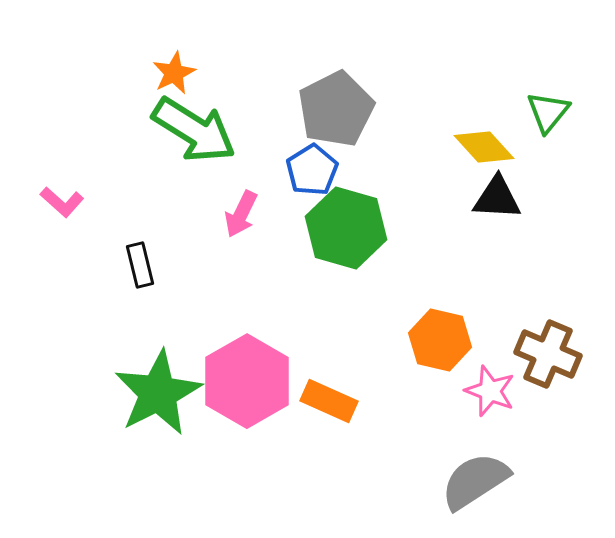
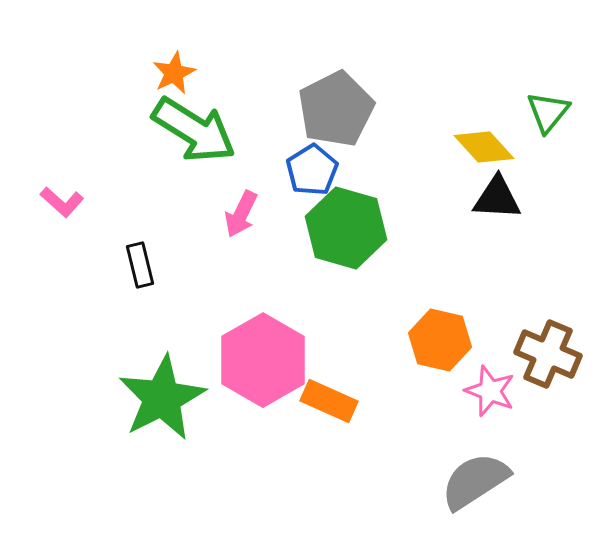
pink hexagon: moved 16 px right, 21 px up
green star: moved 4 px right, 5 px down
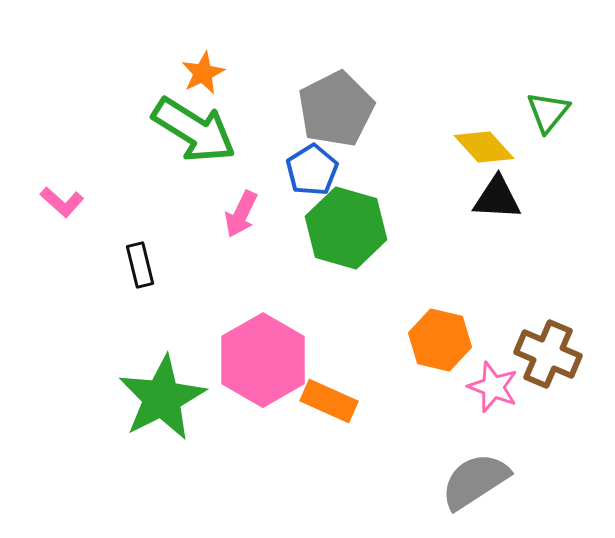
orange star: moved 29 px right
pink star: moved 3 px right, 4 px up
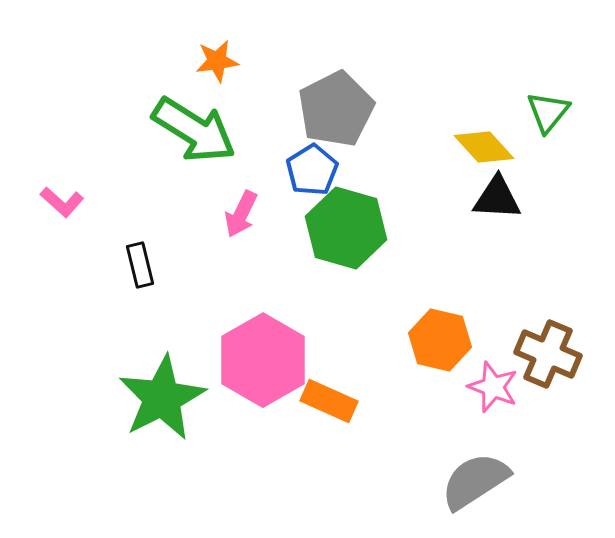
orange star: moved 14 px right, 12 px up; rotated 18 degrees clockwise
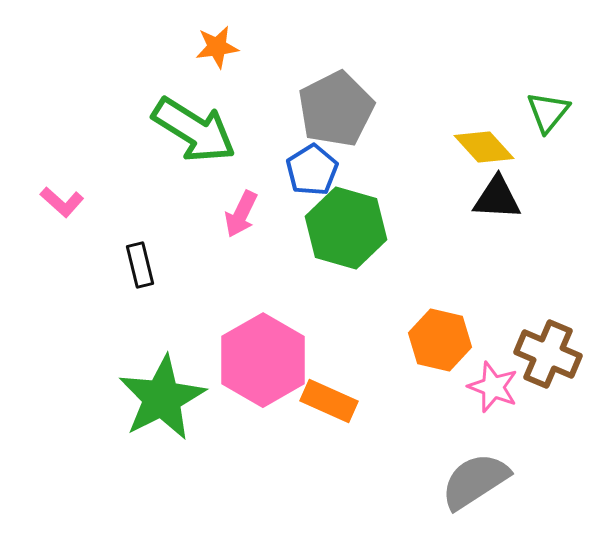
orange star: moved 14 px up
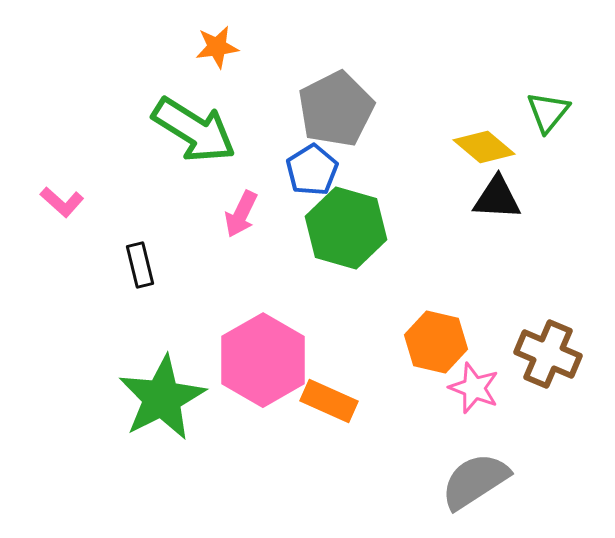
yellow diamond: rotated 8 degrees counterclockwise
orange hexagon: moved 4 px left, 2 px down
pink star: moved 19 px left, 1 px down
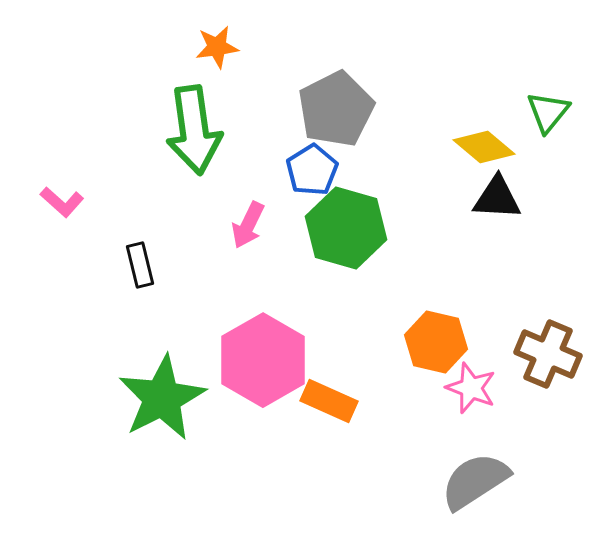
green arrow: rotated 50 degrees clockwise
pink arrow: moved 7 px right, 11 px down
pink star: moved 3 px left
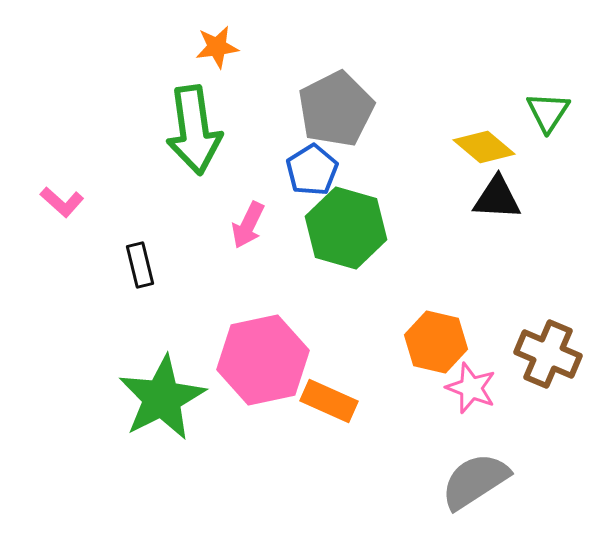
green triangle: rotated 6 degrees counterclockwise
pink hexagon: rotated 18 degrees clockwise
